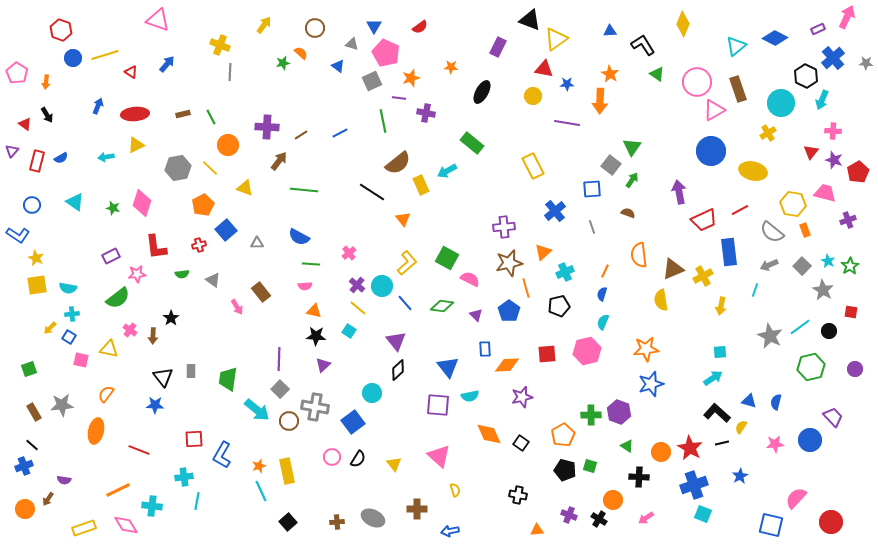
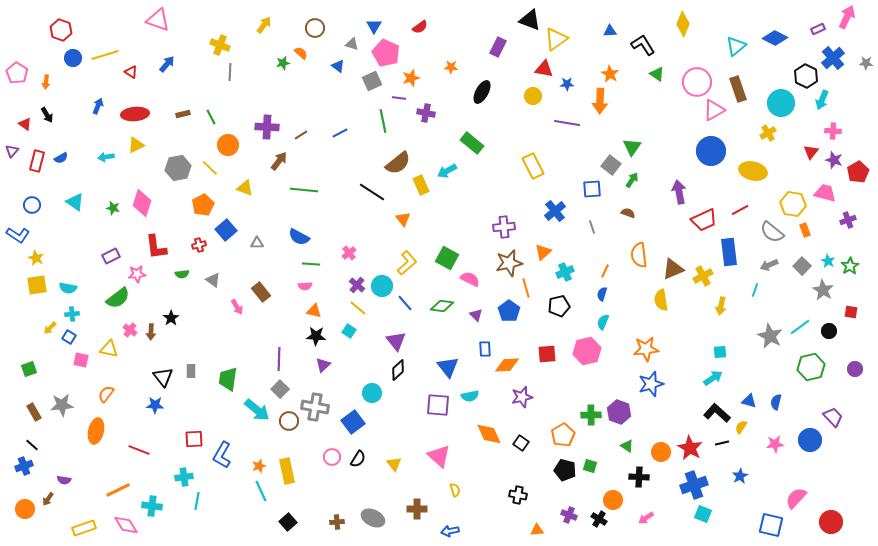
brown arrow at (153, 336): moved 2 px left, 4 px up
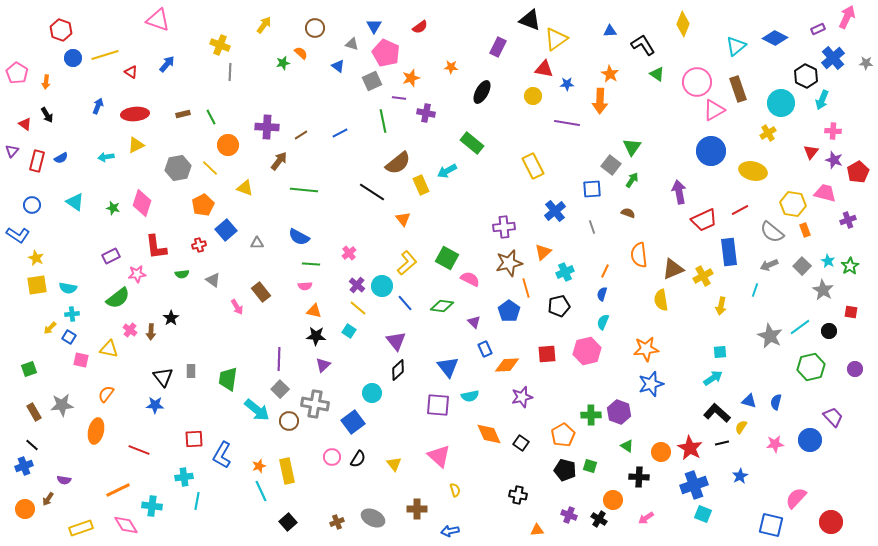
purple triangle at (476, 315): moved 2 px left, 7 px down
blue rectangle at (485, 349): rotated 21 degrees counterclockwise
gray cross at (315, 407): moved 3 px up
brown cross at (337, 522): rotated 16 degrees counterclockwise
yellow rectangle at (84, 528): moved 3 px left
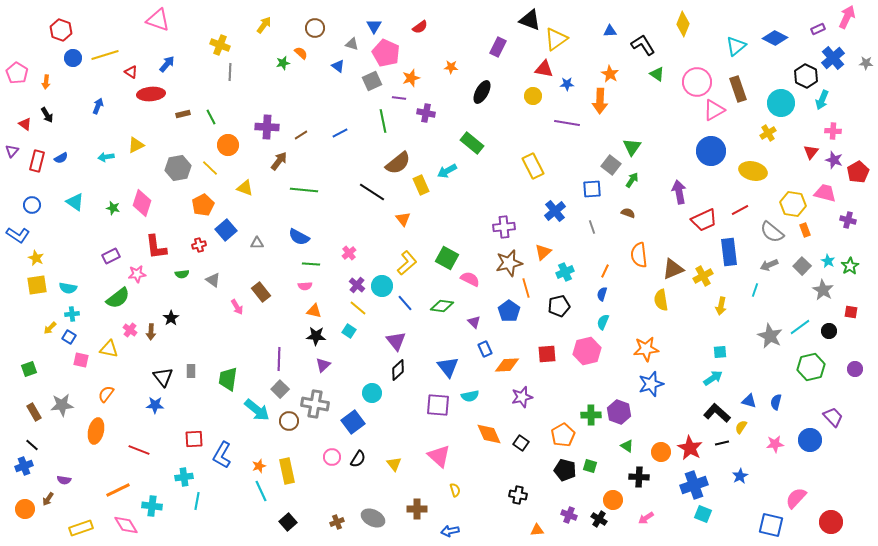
red ellipse at (135, 114): moved 16 px right, 20 px up
purple cross at (848, 220): rotated 35 degrees clockwise
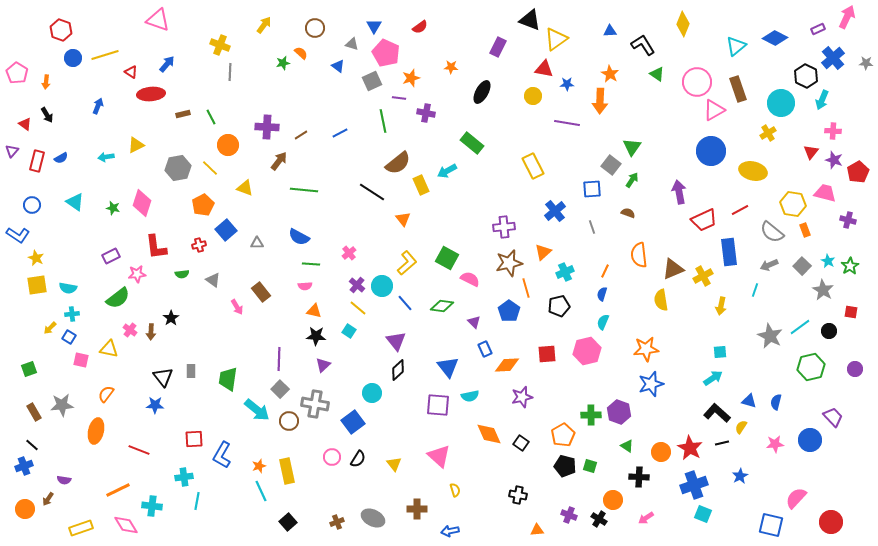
black pentagon at (565, 470): moved 4 px up
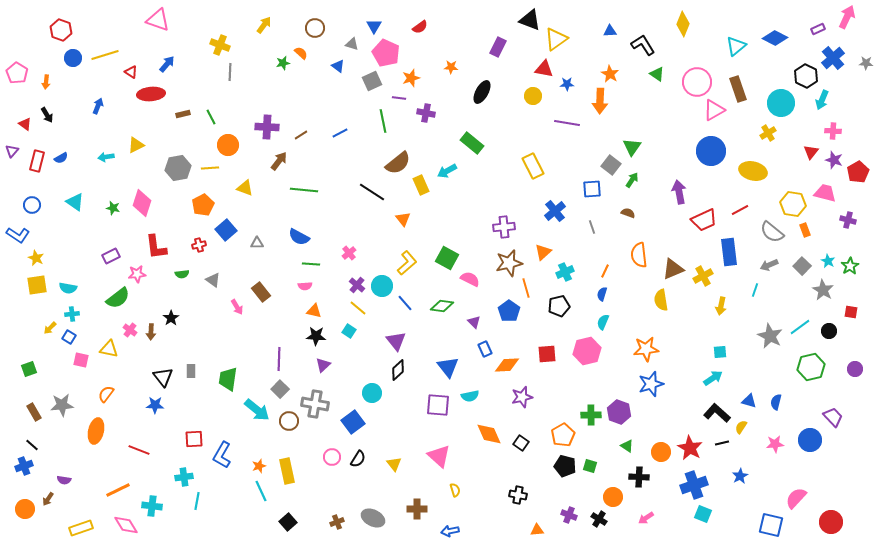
yellow line at (210, 168): rotated 48 degrees counterclockwise
orange circle at (613, 500): moved 3 px up
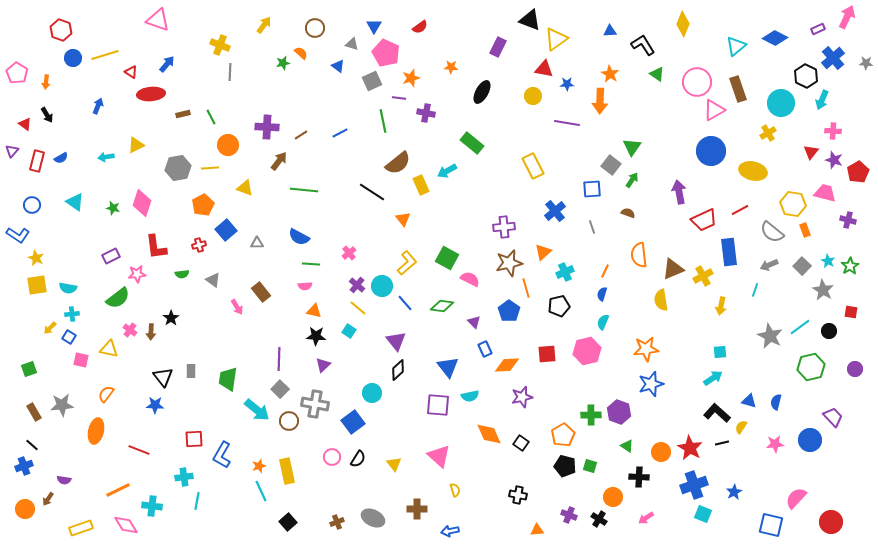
blue star at (740, 476): moved 6 px left, 16 px down
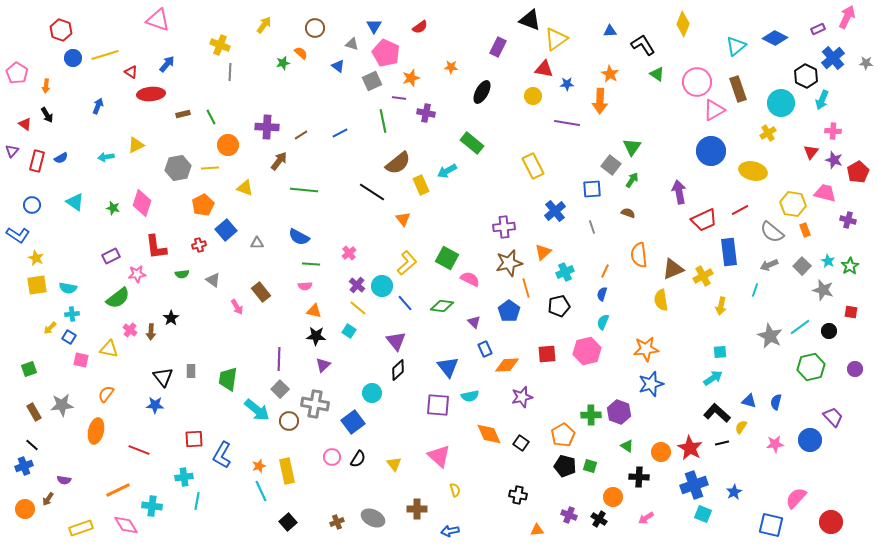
orange arrow at (46, 82): moved 4 px down
gray star at (823, 290): rotated 15 degrees counterclockwise
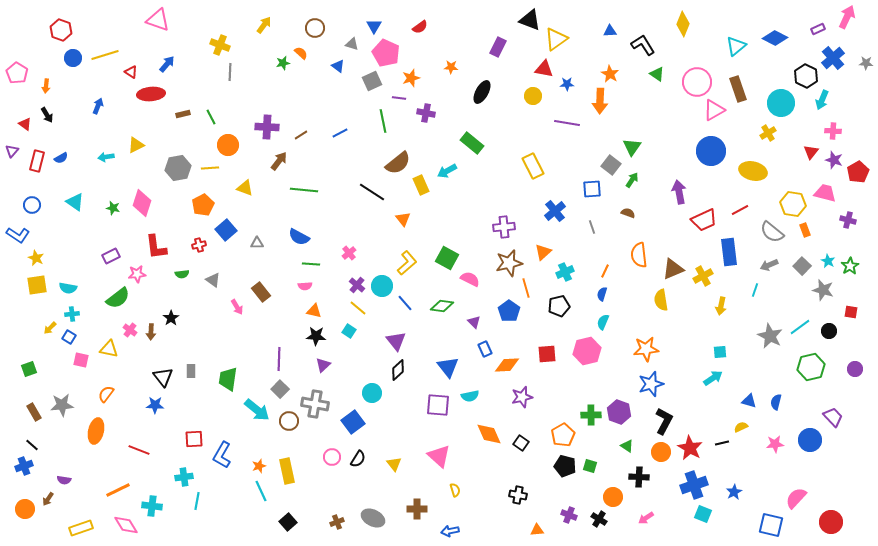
black L-shape at (717, 413): moved 53 px left, 8 px down; rotated 76 degrees clockwise
yellow semicircle at (741, 427): rotated 32 degrees clockwise
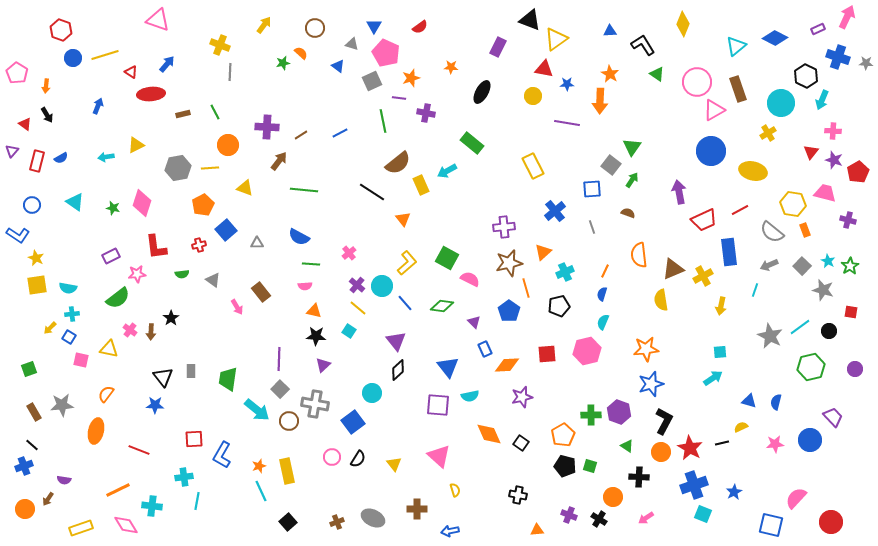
blue cross at (833, 58): moved 5 px right, 1 px up; rotated 30 degrees counterclockwise
green line at (211, 117): moved 4 px right, 5 px up
